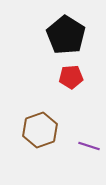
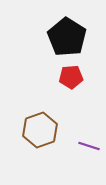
black pentagon: moved 1 px right, 2 px down
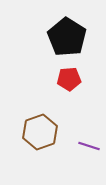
red pentagon: moved 2 px left, 2 px down
brown hexagon: moved 2 px down
